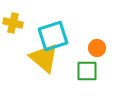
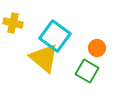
cyan square: moved 2 px right; rotated 36 degrees counterclockwise
green square: rotated 30 degrees clockwise
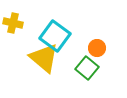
green square: moved 3 px up; rotated 10 degrees clockwise
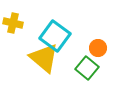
orange circle: moved 1 px right
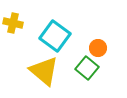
yellow triangle: moved 13 px down
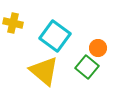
green square: moved 1 px up
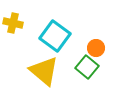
orange circle: moved 2 px left
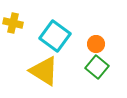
orange circle: moved 4 px up
green square: moved 10 px right
yellow triangle: rotated 8 degrees counterclockwise
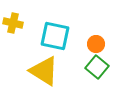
cyan square: rotated 24 degrees counterclockwise
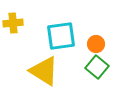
yellow cross: rotated 18 degrees counterclockwise
cyan square: moved 6 px right; rotated 20 degrees counterclockwise
